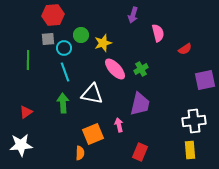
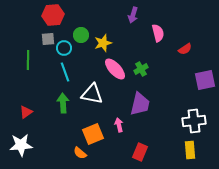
orange semicircle: rotated 128 degrees clockwise
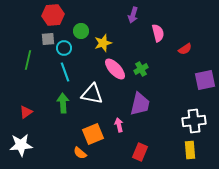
green circle: moved 4 px up
green line: rotated 12 degrees clockwise
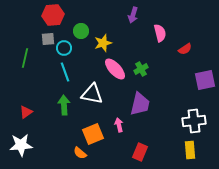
pink semicircle: moved 2 px right
green line: moved 3 px left, 2 px up
green arrow: moved 1 px right, 2 px down
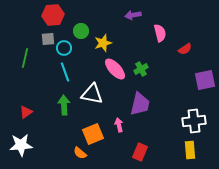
purple arrow: rotated 63 degrees clockwise
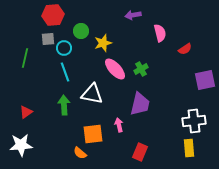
orange square: rotated 15 degrees clockwise
yellow rectangle: moved 1 px left, 2 px up
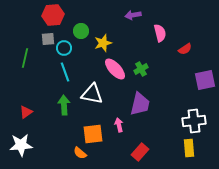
red rectangle: rotated 18 degrees clockwise
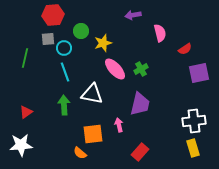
purple square: moved 6 px left, 7 px up
yellow rectangle: moved 4 px right; rotated 12 degrees counterclockwise
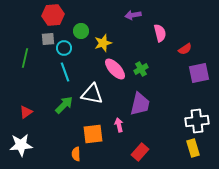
green arrow: rotated 48 degrees clockwise
white cross: moved 3 px right
orange semicircle: moved 4 px left, 1 px down; rotated 48 degrees clockwise
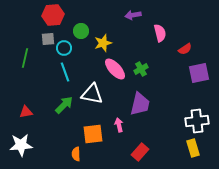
red triangle: rotated 24 degrees clockwise
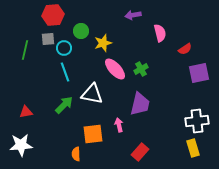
green line: moved 8 px up
